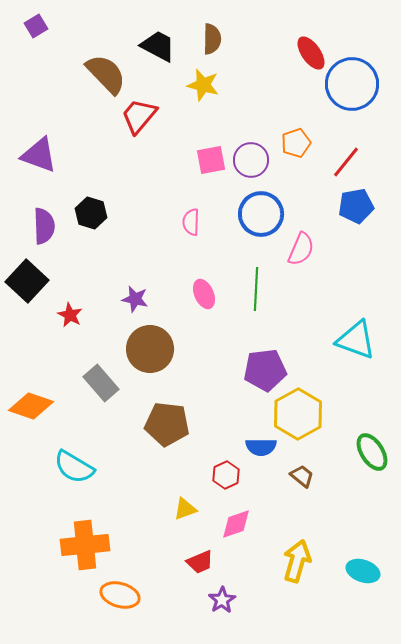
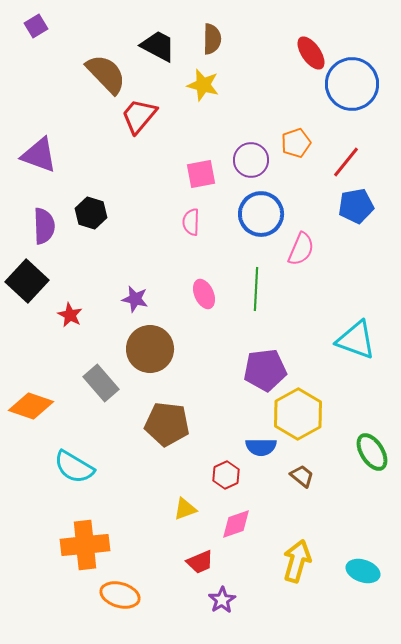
pink square at (211, 160): moved 10 px left, 14 px down
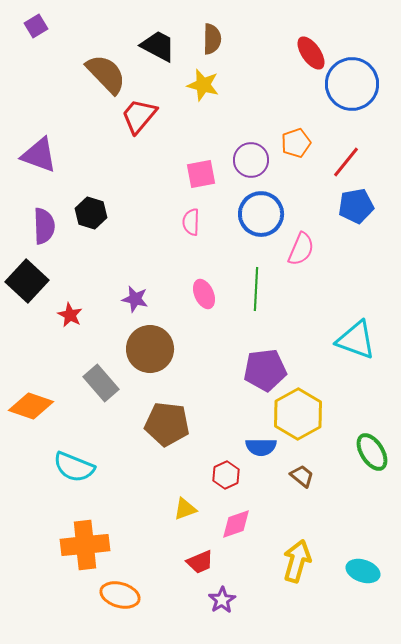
cyan semicircle at (74, 467): rotated 9 degrees counterclockwise
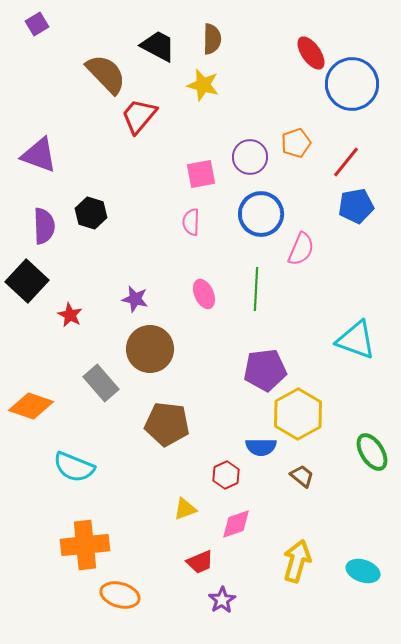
purple square at (36, 26): moved 1 px right, 2 px up
purple circle at (251, 160): moved 1 px left, 3 px up
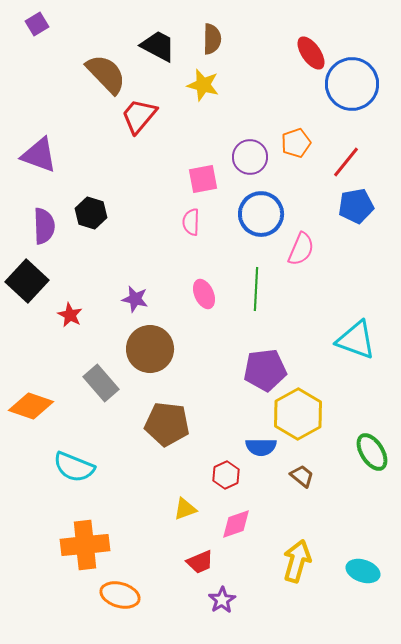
pink square at (201, 174): moved 2 px right, 5 px down
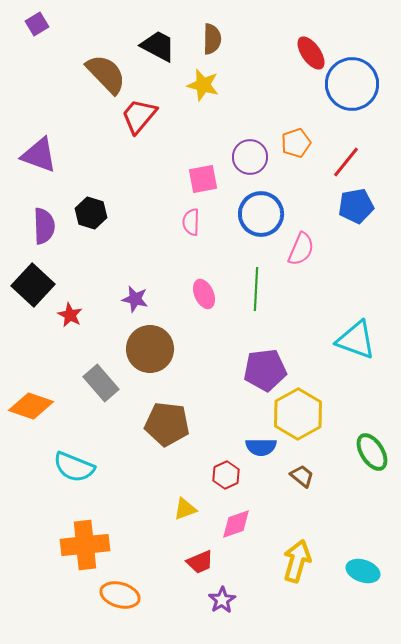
black square at (27, 281): moved 6 px right, 4 px down
